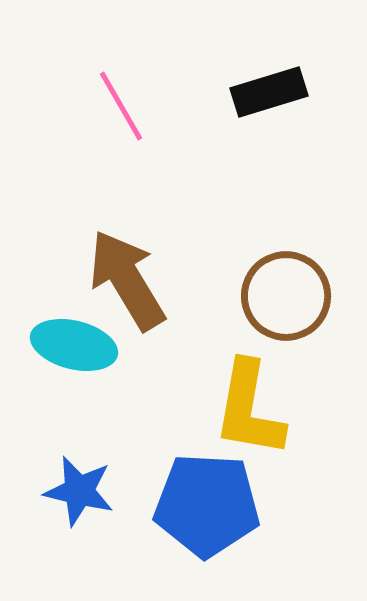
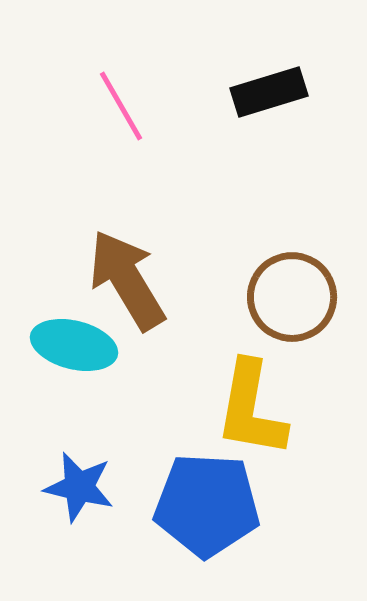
brown circle: moved 6 px right, 1 px down
yellow L-shape: moved 2 px right
blue star: moved 4 px up
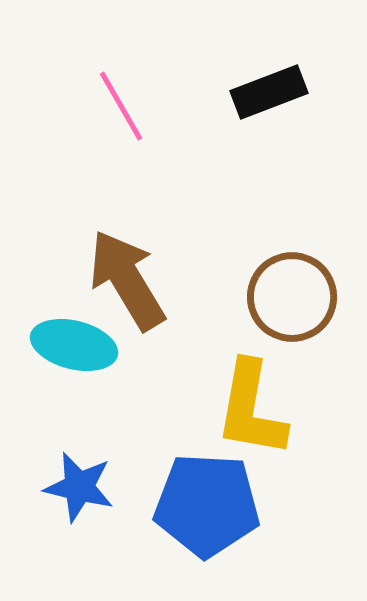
black rectangle: rotated 4 degrees counterclockwise
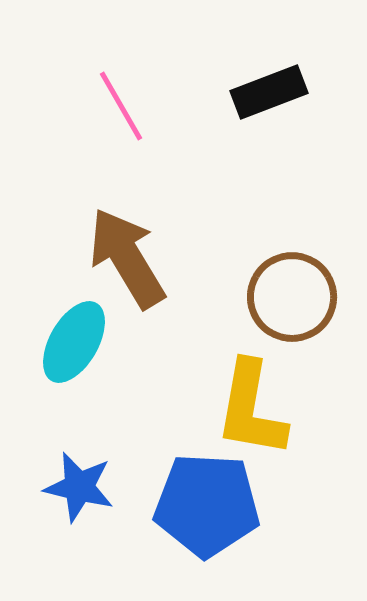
brown arrow: moved 22 px up
cyan ellipse: moved 3 px up; rotated 74 degrees counterclockwise
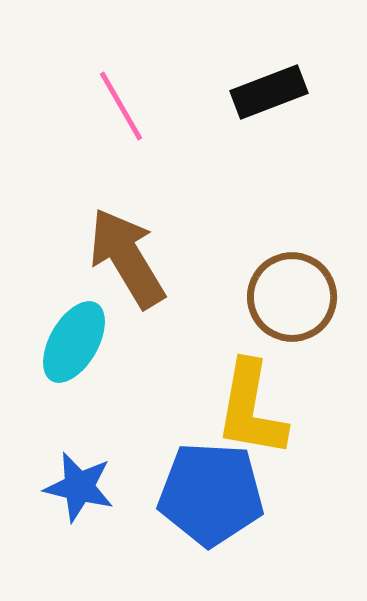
blue pentagon: moved 4 px right, 11 px up
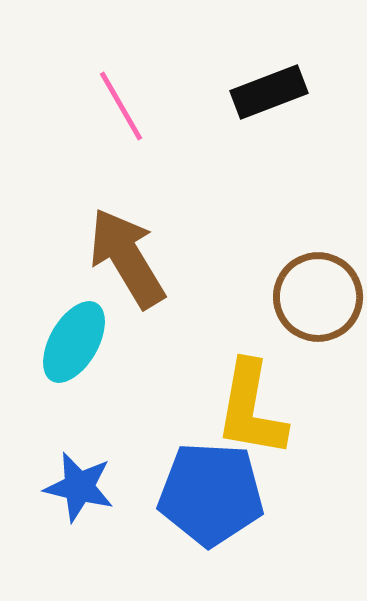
brown circle: moved 26 px right
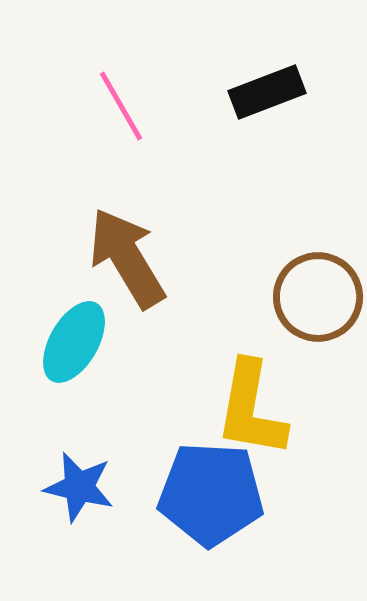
black rectangle: moved 2 px left
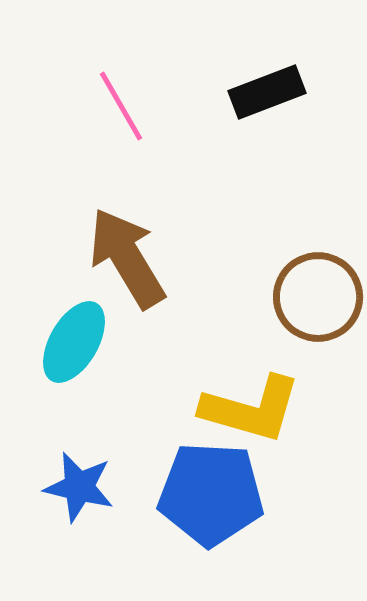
yellow L-shape: rotated 84 degrees counterclockwise
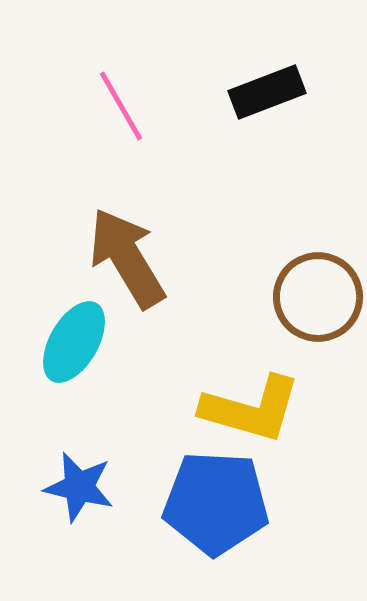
blue pentagon: moved 5 px right, 9 px down
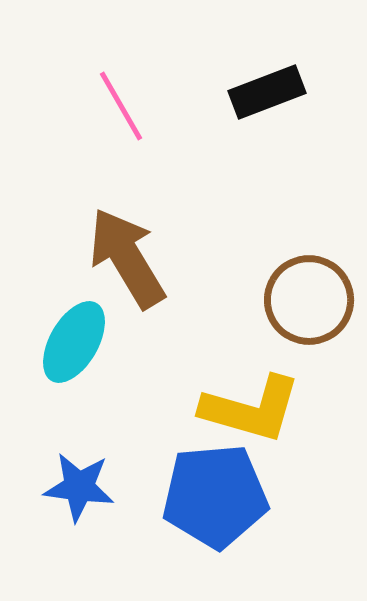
brown circle: moved 9 px left, 3 px down
blue star: rotated 6 degrees counterclockwise
blue pentagon: moved 1 px left, 7 px up; rotated 8 degrees counterclockwise
